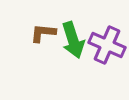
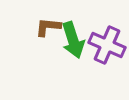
brown L-shape: moved 5 px right, 6 px up
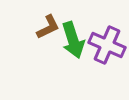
brown L-shape: rotated 148 degrees clockwise
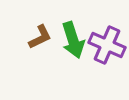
brown L-shape: moved 8 px left, 10 px down
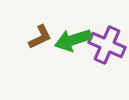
green arrow: rotated 90 degrees clockwise
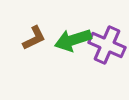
brown L-shape: moved 6 px left, 1 px down
